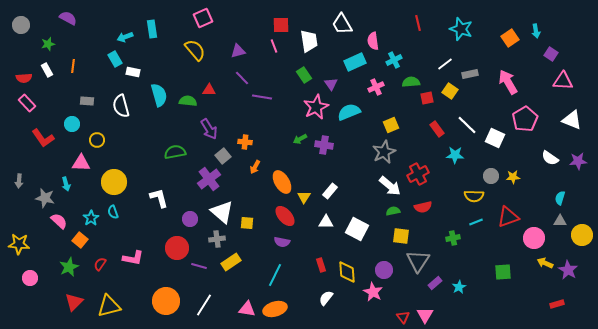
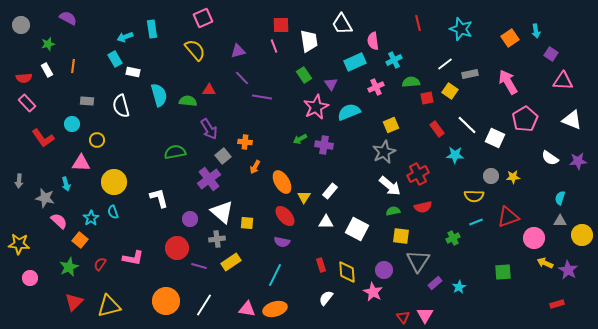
green cross at (453, 238): rotated 16 degrees counterclockwise
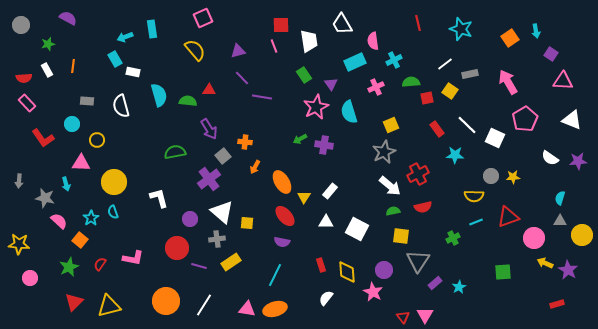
cyan semicircle at (349, 112): rotated 85 degrees counterclockwise
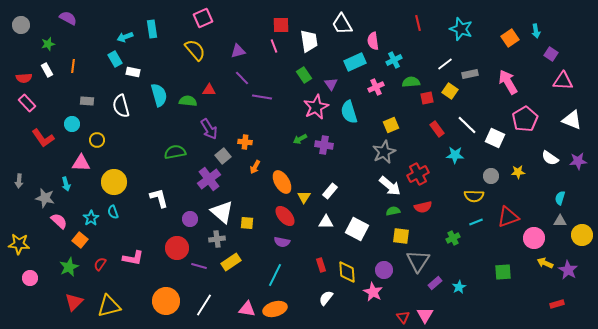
yellow star at (513, 177): moved 5 px right, 5 px up
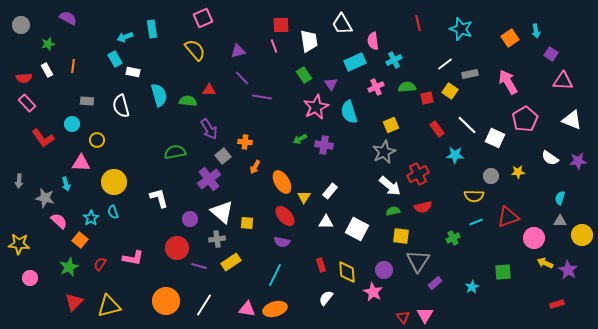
green semicircle at (411, 82): moved 4 px left, 5 px down
cyan star at (459, 287): moved 13 px right
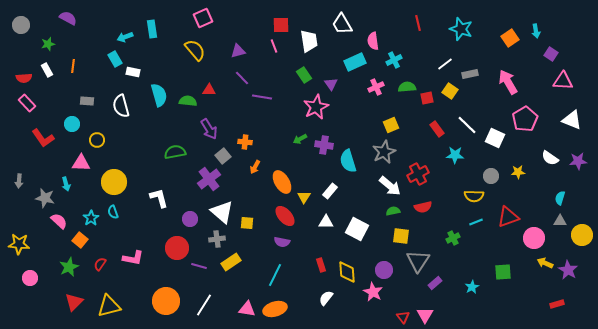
cyan semicircle at (349, 112): moved 1 px left, 49 px down
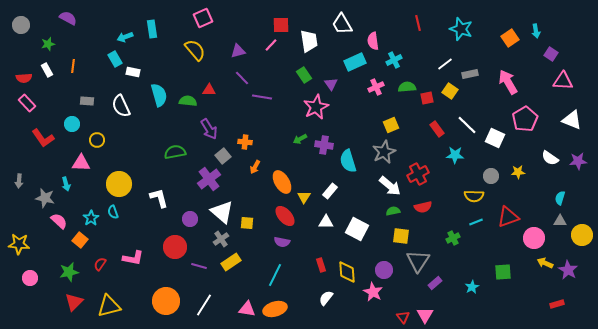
pink line at (274, 46): moved 3 px left, 1 px up; rotated 64 degrees clockwise
white semicircle at (121, 106): rotated 10 degrees counterclockwise
yellow circle at (114, 182): moved 5 px right, 2 px down
gray cross at (217, 239): moved 4 px right; rotated 28 degrees counterclockwise
red circle at (177, 248): moved 2 px left, 1 px up
green star at (69, 267): moved 5 px down; rotated 12 degrees clockwise
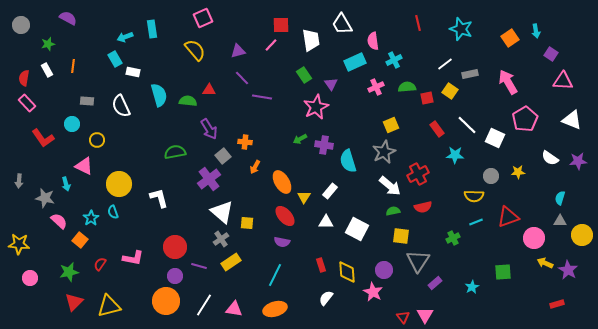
white trapezoid at (309, 41): moved 2 px right, 1 px up
red semicircle at (24, 78): rotated 105 degrees clockwise
pink triangle at (81, 163): moved 3 px right, 3 px down; rotated 24 degrees clockwise
purple circle at (190, 219): moved 15 px left, 57 px down
pink triangle at (247, 309): moved 13 px left
